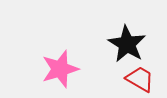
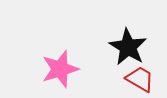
black star: moved 1 px right, 3 px down
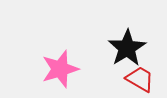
black star: moved 1 px left, 1 px down; rotated 9 degrees clockwise
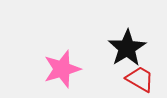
pink star: moved 2 px right
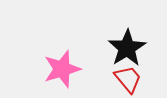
red trapezoid: moved 12 px left; rotated 20 degrees clockwise
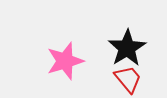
pink star: moved 3 px right, 8 px up
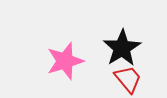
black star: moved 5 px left
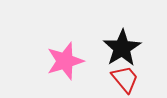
red trapezoid: moved 3 px left
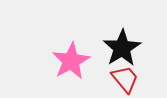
pink star: moved 6 px right; rotated 12 degrees counterclockwise
